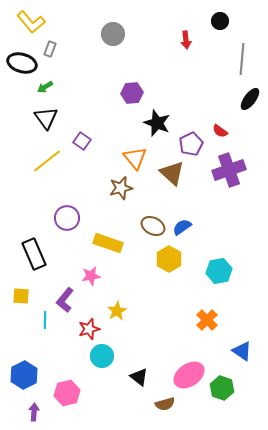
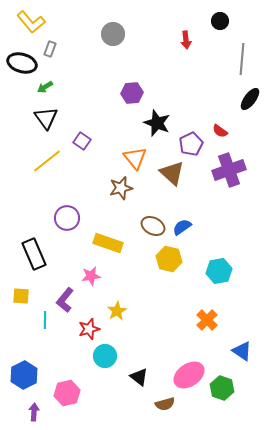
yellow hexagon at (169, 259): rotated 15 degrees counterclockwise
cyan circle at (102, 356): moved 3 px right
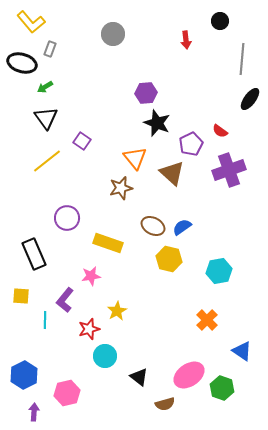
purple hexagon at (132, 93): moved 14 px right
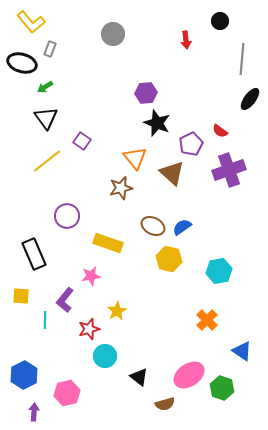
purple circle at (67, 218): moved 2 px up
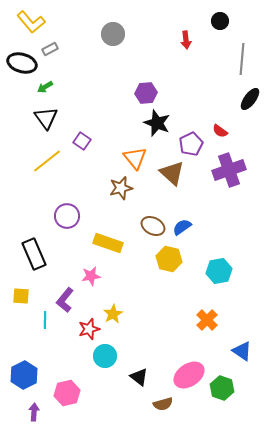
gray rectangle at (50, 49): rotated 42 degrees clockwise
yellow star at (117, 311): moved 4 px left, 3 px down
brown semicircle at (165, 404): moved 2 px left
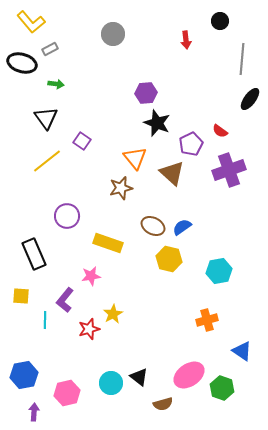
green arrow at (45, 87): moved 11 px right, 3 px up; rotated 140 degrees counterclockwise
orange cross at (207, 320): rotated 30 degrees clockwise
cyan circle at (105, 356): moved 6 px right, 27 px down
blue hexagon at (24, 375): rotated 16 degrees clockwise
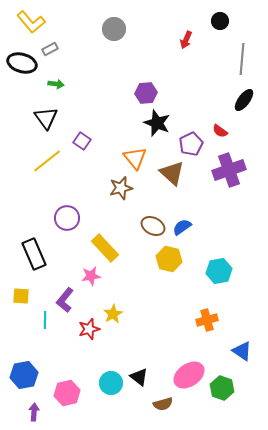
gray circle at (113, 34): moved 1 px right, 5 px up
red arrow at (186, 40): rotated 30 degrees clockwise
black ellipse at (250, 99): moved 6 px left, 1 px down
purple circle at (67, 216): moved 2 px down
yellow rectangle at (108, 243): moved 3 px left, 5 px down; rotated 28 degrees clockwise
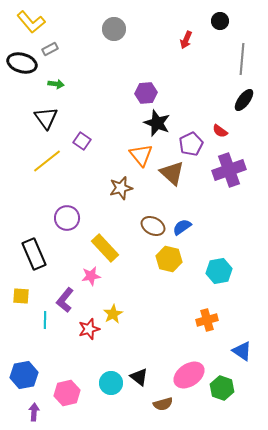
orange triangle at (135, 158): moved 6 px right, 3 px up
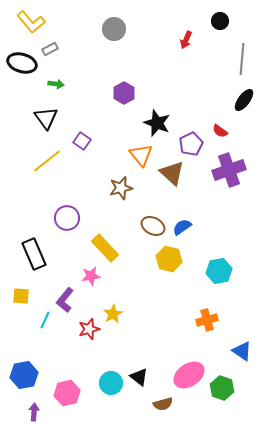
purple hexagon at (146, 93): moved 22 px left; rotated 25 degrees counterclockwise
cyan line at (45, 320): rotated 24 degrees clockwise
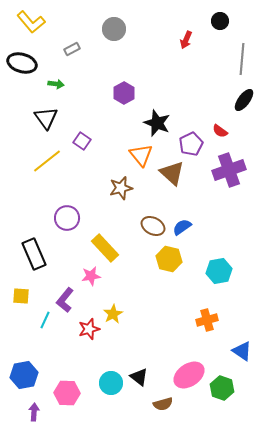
gray rectangle at (50, 49): moved 22 px right
pink hexagon at (67, 393): rotated 15 degrees clockwise
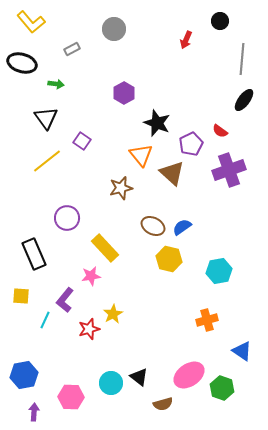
pink hexagon at (67, 393): moved 4 px right, 4 px down
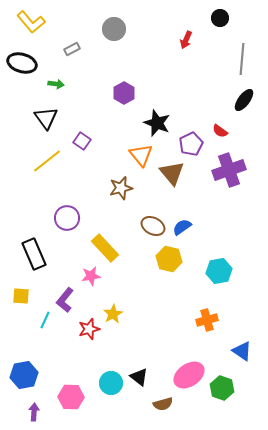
black circle at (220, 21): moved 3 px up
brown triangle at (172, 173): rotated 8 degrees clockwise
